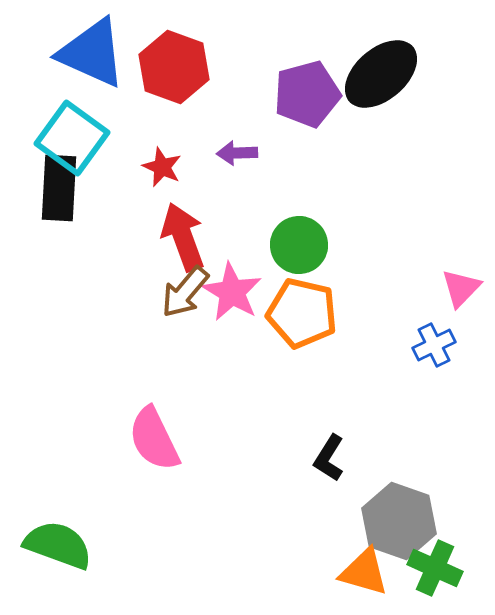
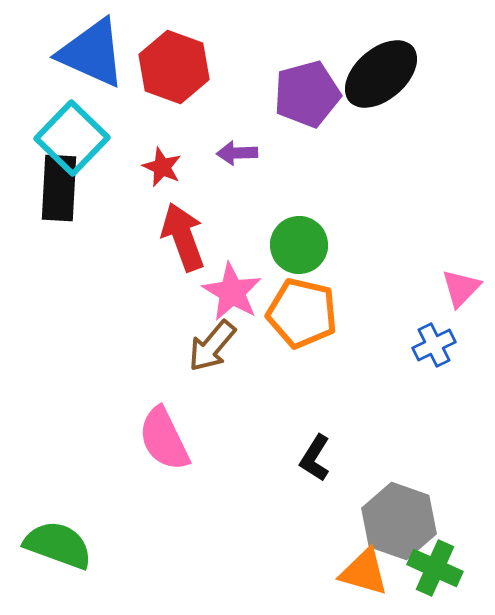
cyan square: rotated 8 degrees clockwise
brown arrow: moved 27 px right, 54 px down
pink semicircle: moved 10 px right
black L-shape: moved 14 px left
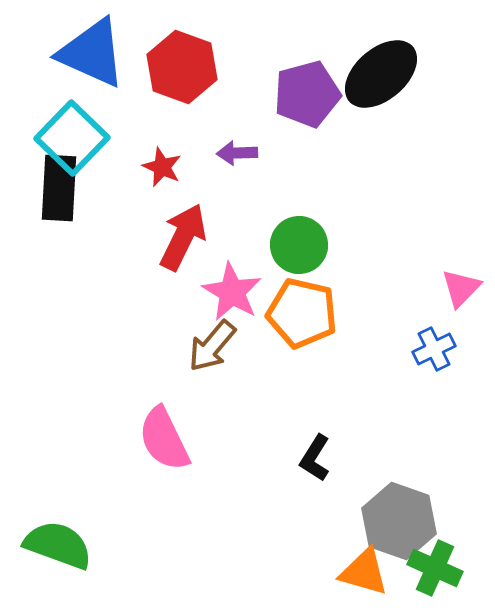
red hexagon: moved 8 px right
red arrow: rotated 46 degrees clockwise
blue cross: moved 4 px down
